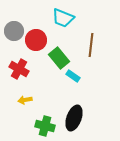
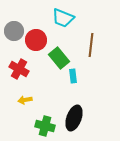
cyan rectangle: rotated 48 degrees clockwise
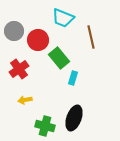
red circle: moved 2 px right
brown line: moved 8 px up; rotated 20 degrees counterclockwise
red cross: rotated 24 degrees clockwise
cyan rectangle: moved 2 px down; rotated 24 degrees clockwise
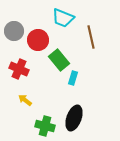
green rectangle: moved 2 px down
red cross: rotated 30 degrees counterclockwise
yellow arrow: rotated 48 degrees clockwise
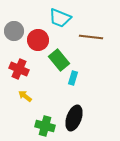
cyan trapezoid: moved 3 px left
brown line: rotated 70 degrees counterclockwise
yellow arrow: moved 4 px up
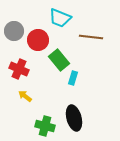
black ellipse: rotated 35 degrees counterclockwise
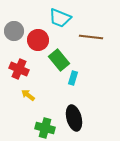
yellow arrow: moved 3 px right, 1 px up
green cross: moved 2 px down
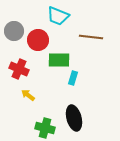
cyan trapezoid: moved 2 px left, 2 px up
green rectangle: rotated 50 degrees counterclockwise
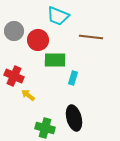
green rectangle: moved 4 px left
red cross: moved 5 px left, 7 px down
